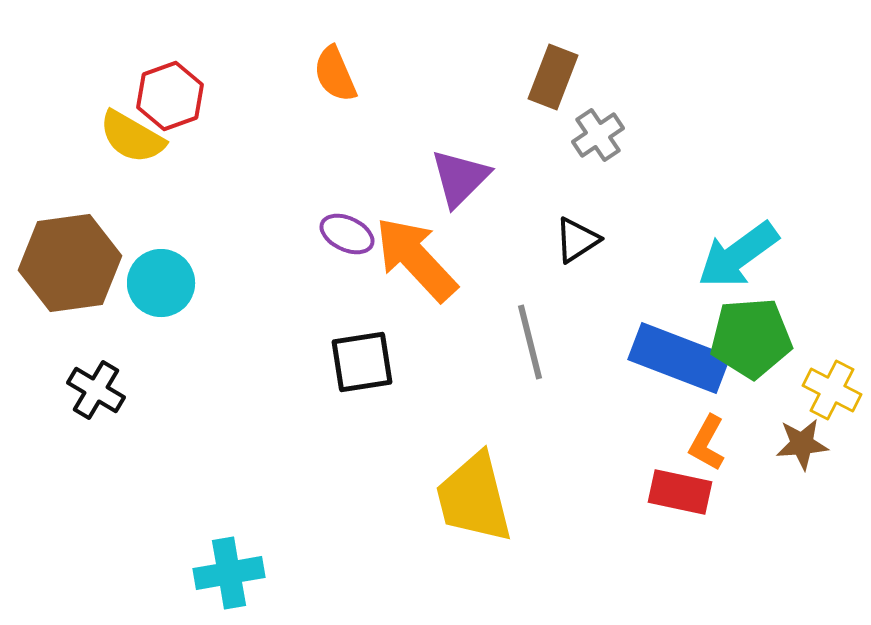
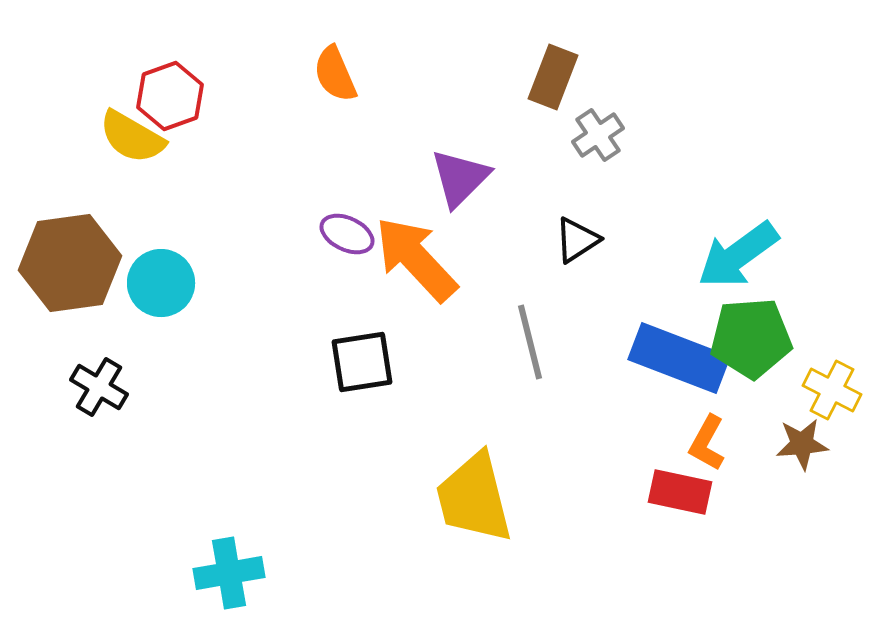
black cross: moved 3 px right, 3 px up
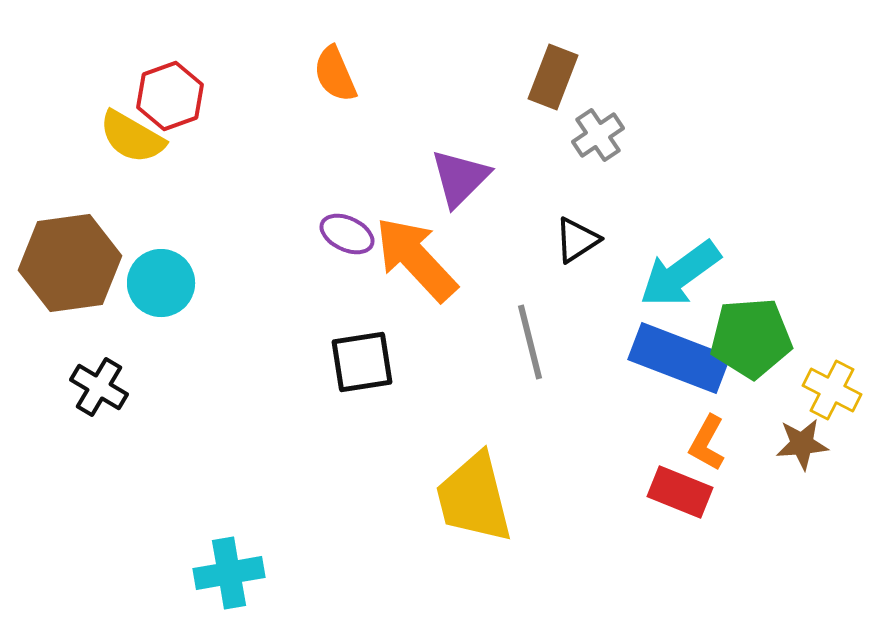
cyan arrow: moved 58 px left, 19 px down
red rectangle: rotated 10 degrees clockwise
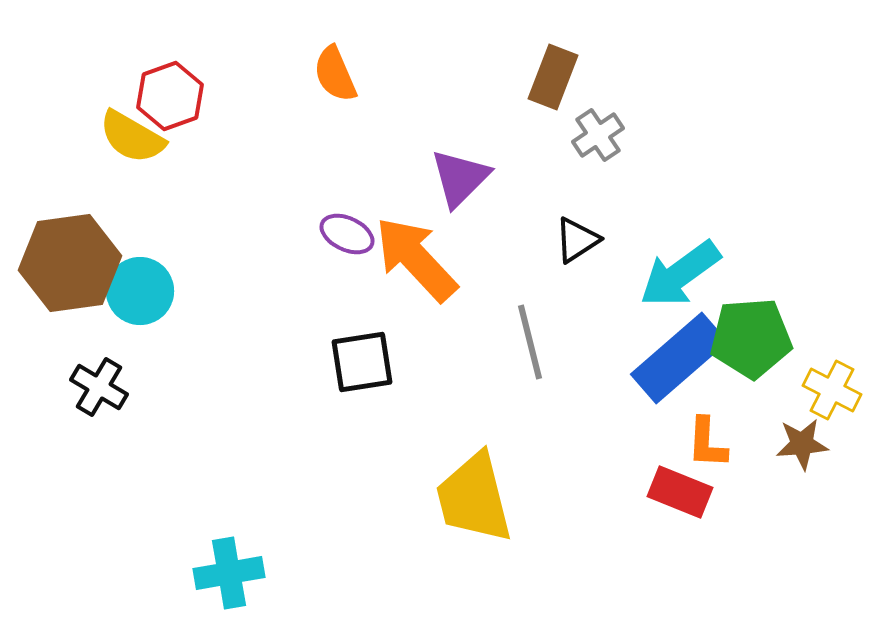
cyan circle: moved 21 px left, 8 px down
blue rectangle: rotated 62 degrees counterclockwise
orange L-shape: rotated 26 degrees counterclockwise
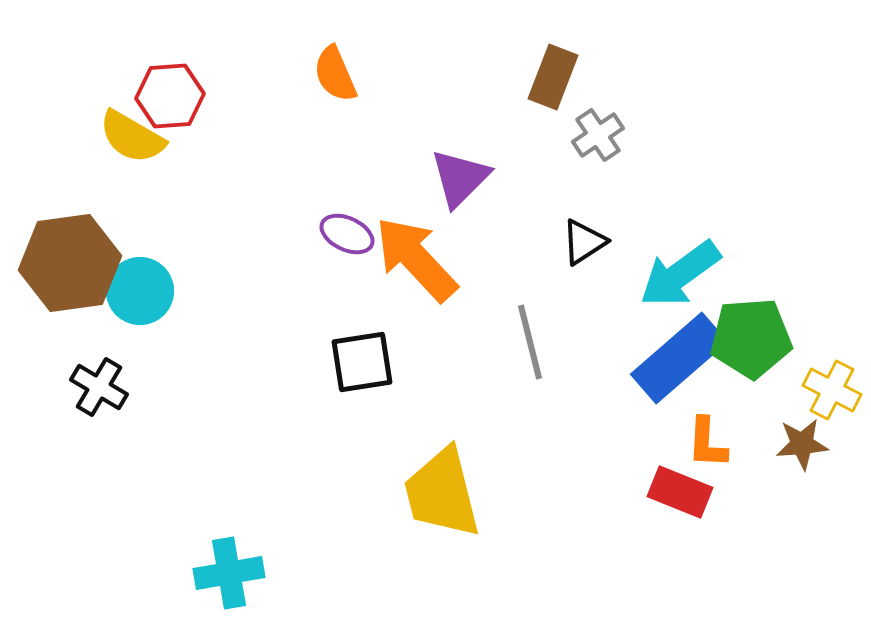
red hexagon: rotated 16 degrees clockwise
black triangle: moved 7 px right, 2 px down
yellow trapezoid: moved 32 px left, 5 px up
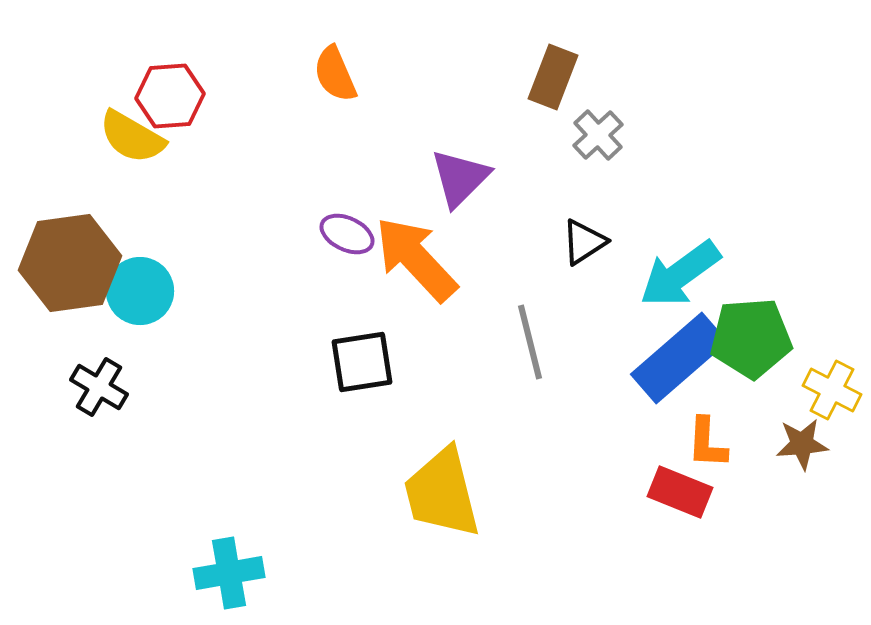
gray cross: rotated 9 degrees counterclockwise
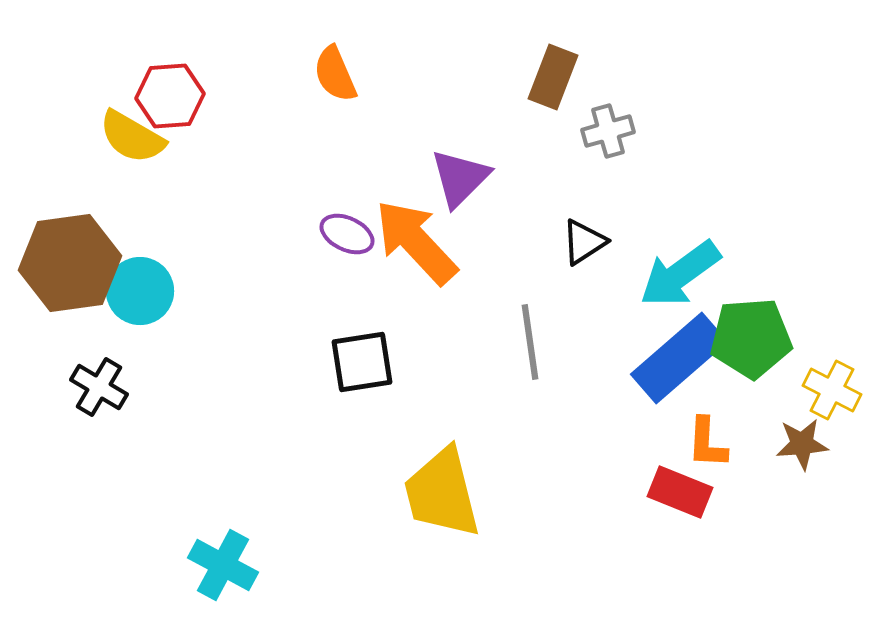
gray cross: moved 10 px right, 4 px up; rotated 27 degrees clockwise
orange arrow: moved 17 px up
gray line: rotated 6 degrees clockwise
cyan cross: moved 6 px left, 8 px up; rotated 38 degrees clockwise
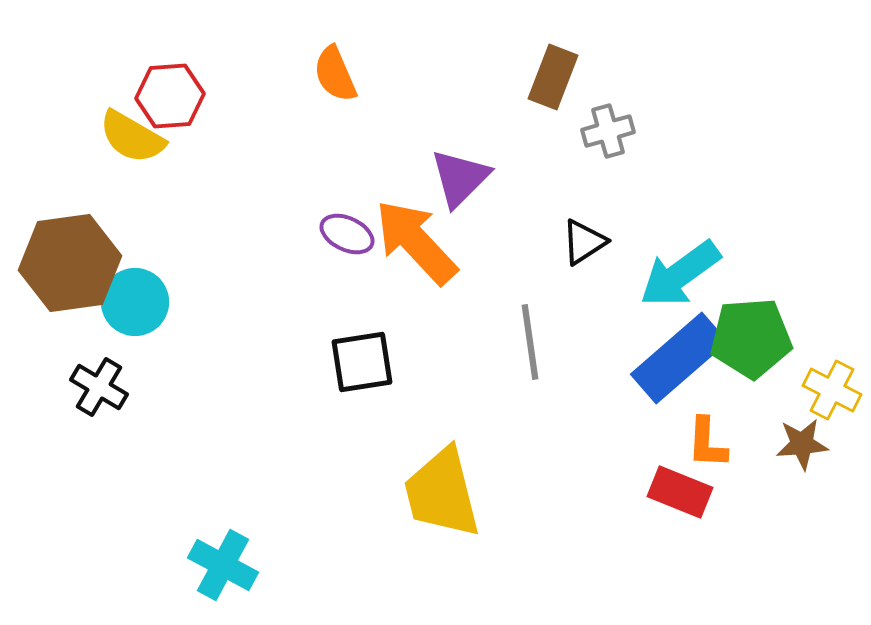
cyan circle: moved 5 px left, 11 px down
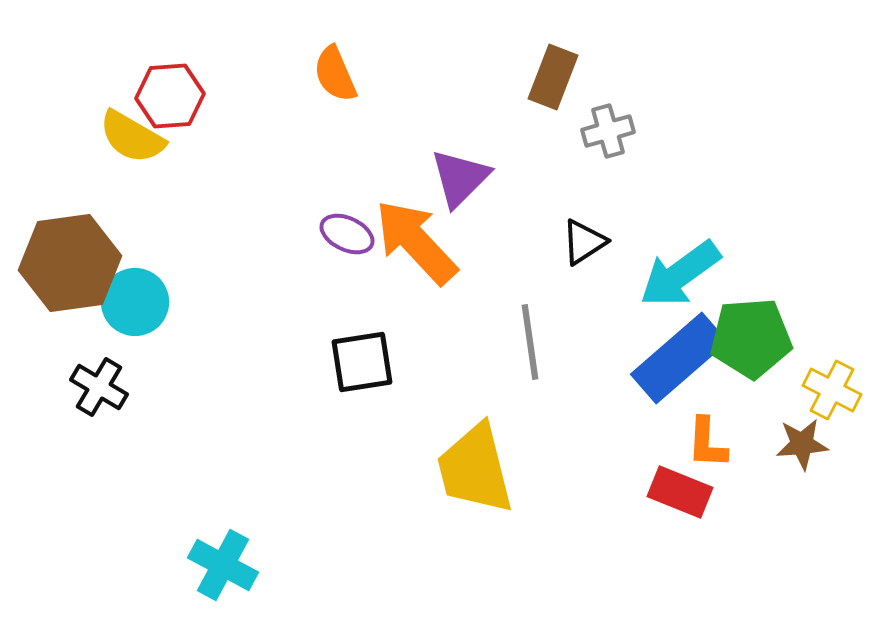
yellow trapezoid: moved 33 px right, 24 px up
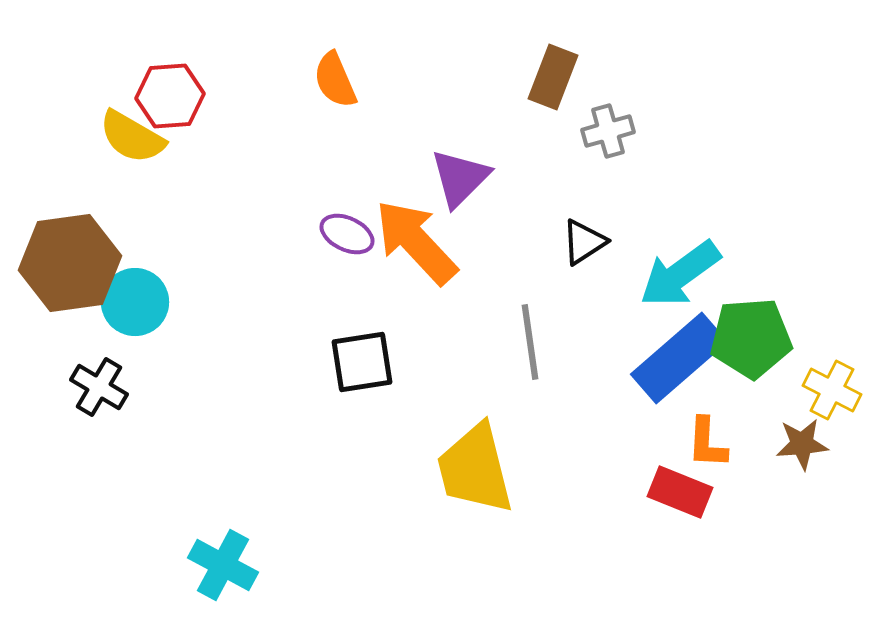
orange semicircle: moved 6 px down
